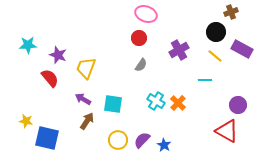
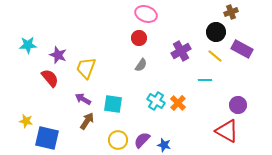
purple cross: moved 2 px right, 1 px down
blue star: rotated 16 degrees counterclockwise
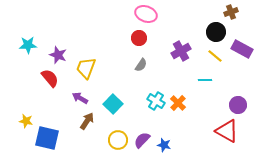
purple arrow: moved 3 px left, 1 px up
cyan square: rotated 36 degrees clockwise
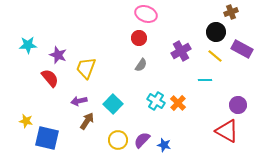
purple arrow: moved 1 px left, 3 px down; rotated 42 degrees counterclockwise
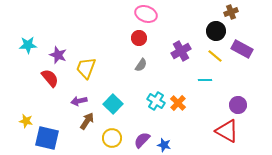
black circle: moved 1 px up
yellow circle: moved 6 px left, 2 px up
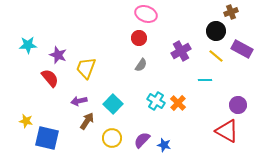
yellow line: moved 1 px right
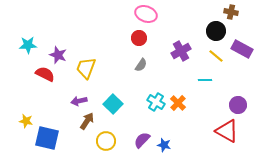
brown cross: rotated 32 degrees clockwise
red semicircle: moved 5 px left, 4 px up; rotated 24 degrees counterclockwise
cyan cross: moved 1 px down
yellow circle: moved 6 px left, 3 px down
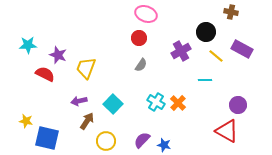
black circle: moved 10 px left, 1 px down
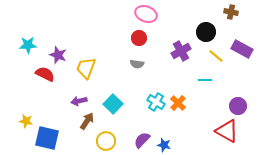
gray semicircle: moved 4 px left, 1 px up; rotated 64 degrees clockwise
purple circle: moved 1 px down
